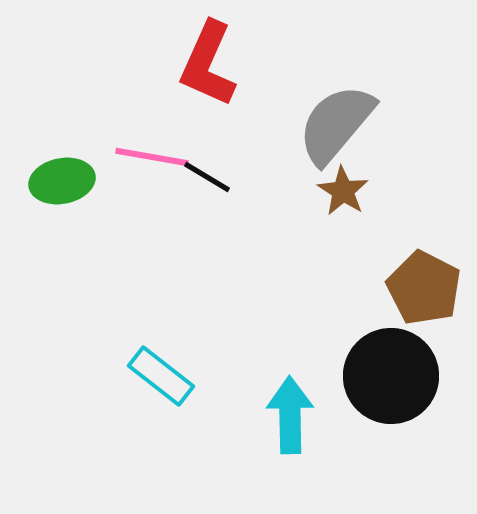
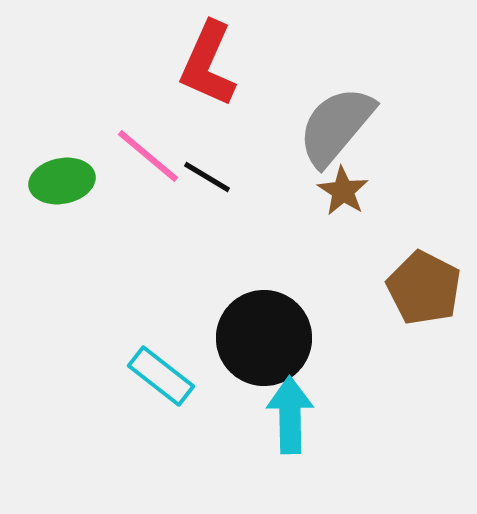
gray semicircle: moved 2 px down
pink line: moved 4 px left, 1 px up; rotated 30 degrees clockwise
black circle: moved 127 px left, 38 px up
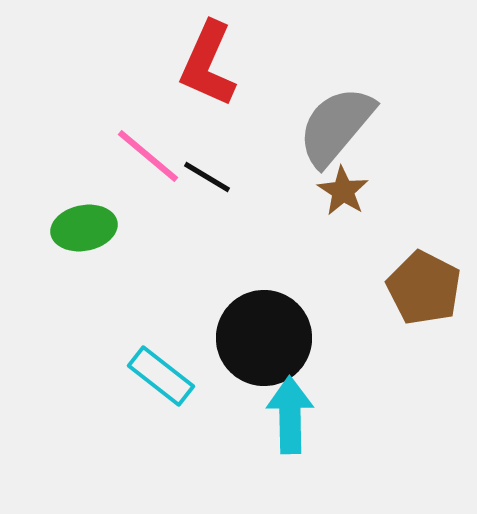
green ellipse: moved 22 px right, 47 px down
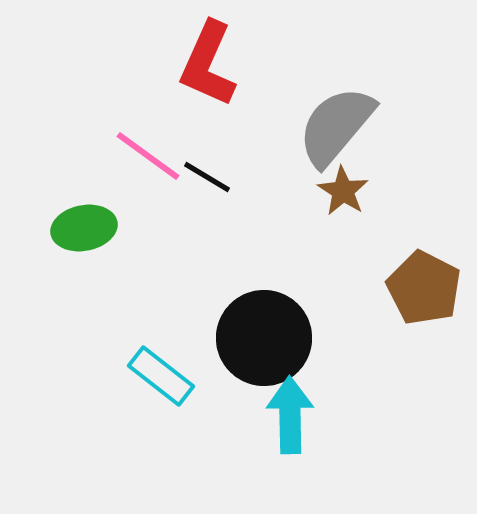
pink line: rotated 4 degrees counterclockwise
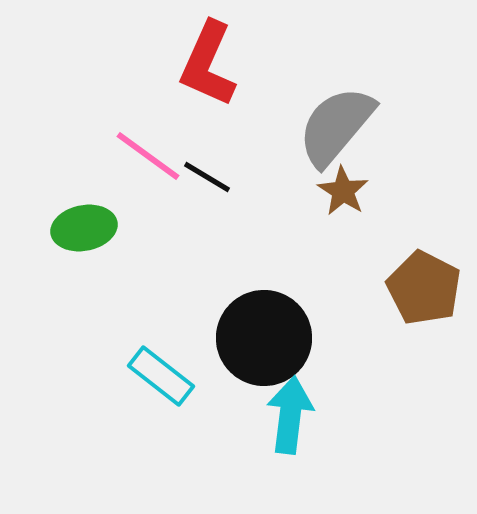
cyan arrow: rotated 8 degrees clockwise
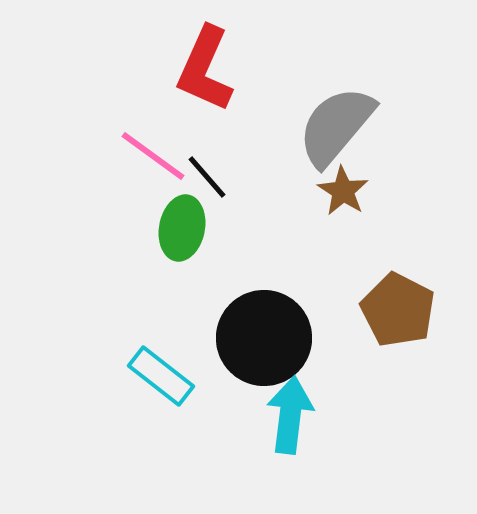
red L-shape: moved 3 px left, 5 px down
pink line: moved 5 px right
black line: rotated 18 degrees clockwise
green ellipse: moved 98 px right; rotated 68 degrees counterclockwise
brown pentagon: moved 26 px left, 22 px down
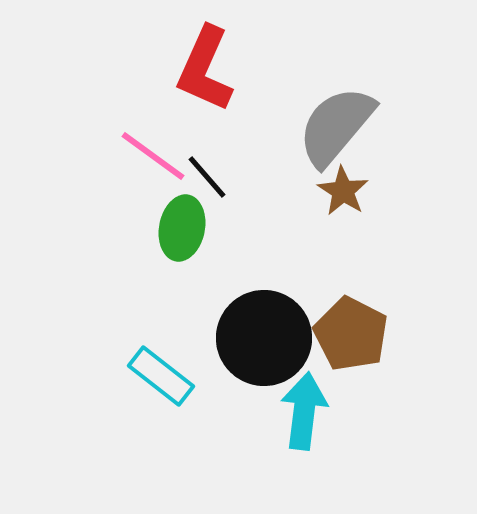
brown pentagon: moved 47 px left, 24 px down
cyan arrow: moved 14 px right, 4 px up
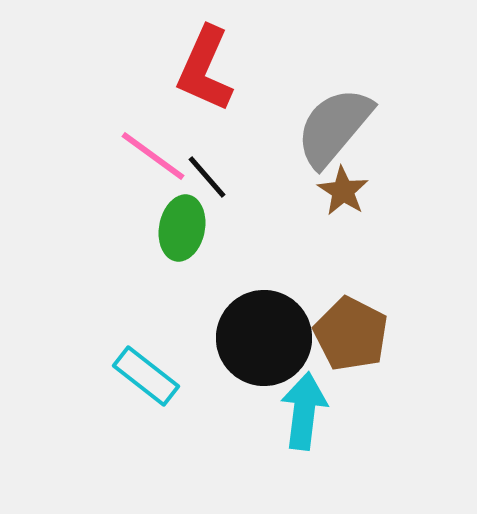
gray semicircle: moved 2 px left, 1 px down
cyan rectangle: moved 15 px left
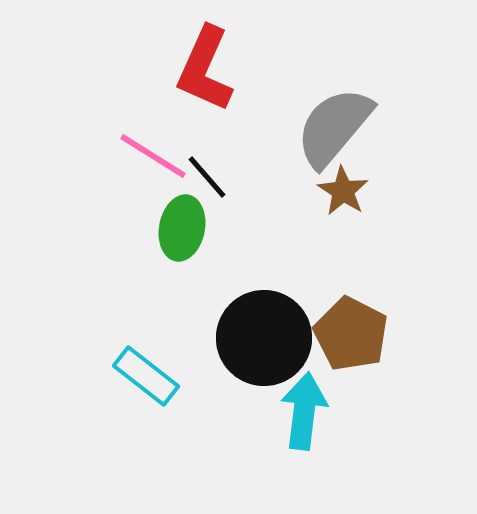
pink line: rotated 4 degrees counterclockwise
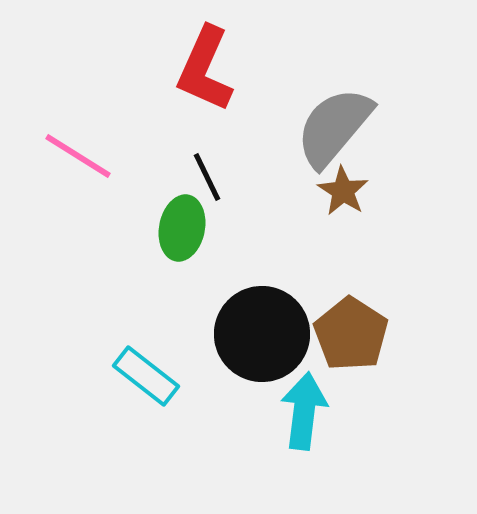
pink line: moved 75 px left
black line: rotated 15 degrees clockwise
brown pentagon: rotated 6 degrees clockwise
black circle: moved 2 px left, 4 px up
